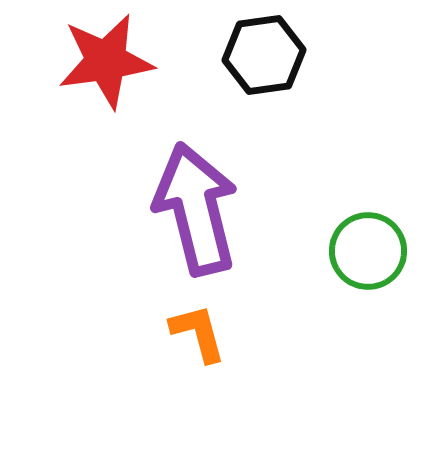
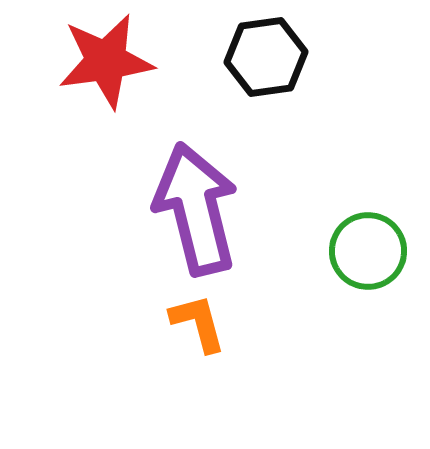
black hexagon: moved 2 px right, 2 px down
orange L-shape: moved 10 px up
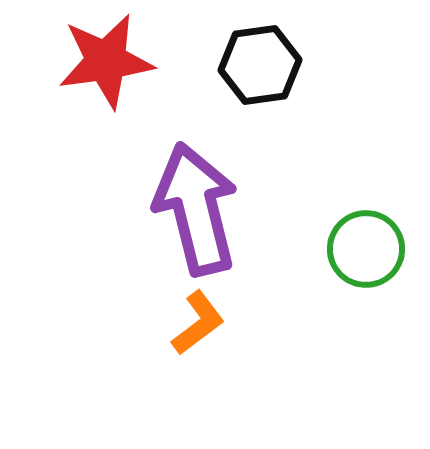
black hexagon: moved 6 px left, 8 px down
green circle: moved 2 px left, 2 px up
orange L-shape: rotated 68 degrees clockwise
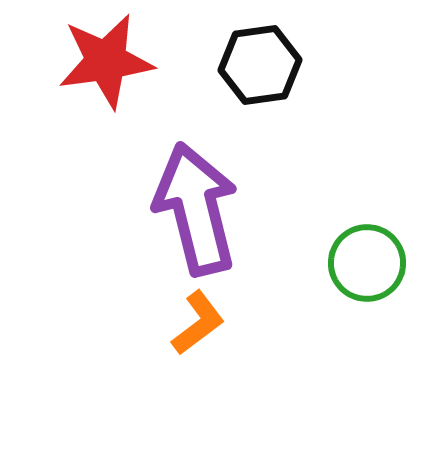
green circle: moved 1 px right, 14 px down
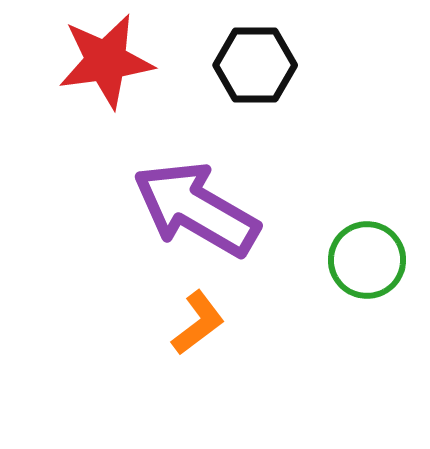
black hexagon: moved 5 px left; rotated 8 degrees clockwise
purple arrow: rotated 46 degrees counterclockwise
green circle: moved 3 px up
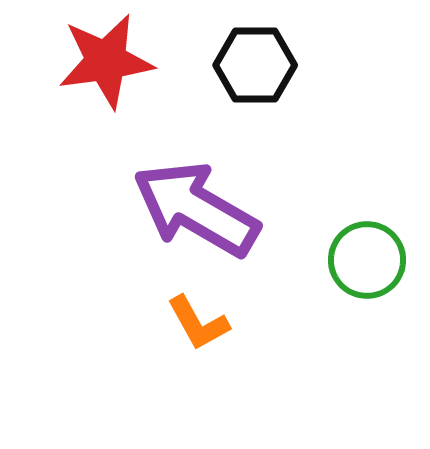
orange L-shape: rotated 98 degrees clockwise
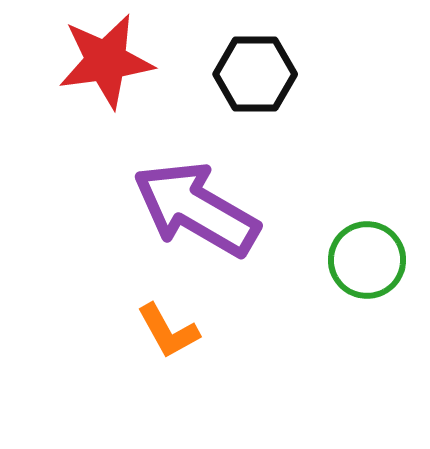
black hexagon: moved 9 px down
orange L-shape: moved 30 px left, 8 px down
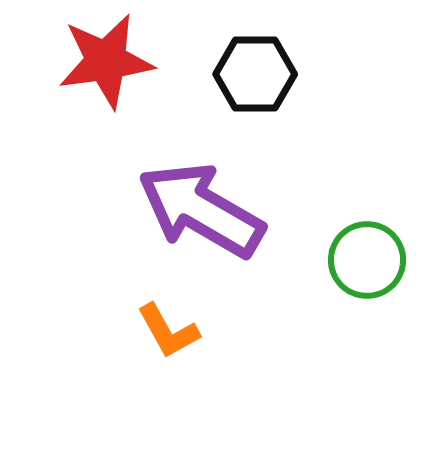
purple arrow: moved 5 px right, 1 px down
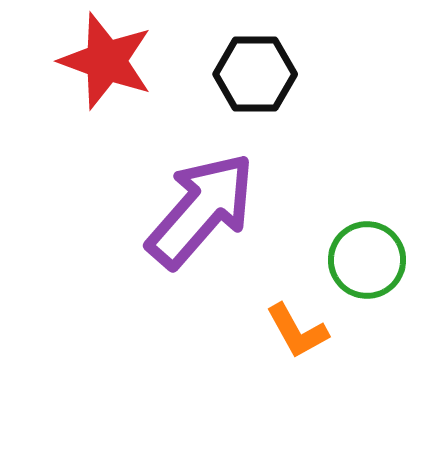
red star: rotated 28 degrees clockwise
purple arrow: rotated 101 degrees clockwise
orange L-shape: moved 129 px right
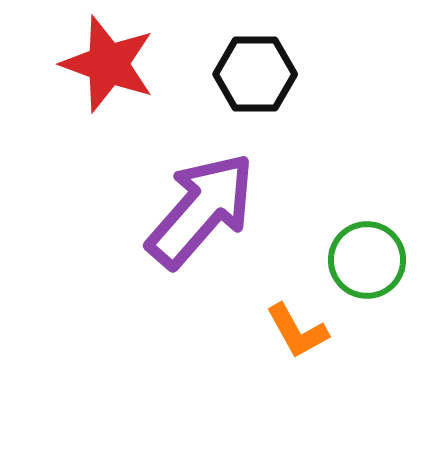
red star: moved 2 px right, 3 px down
